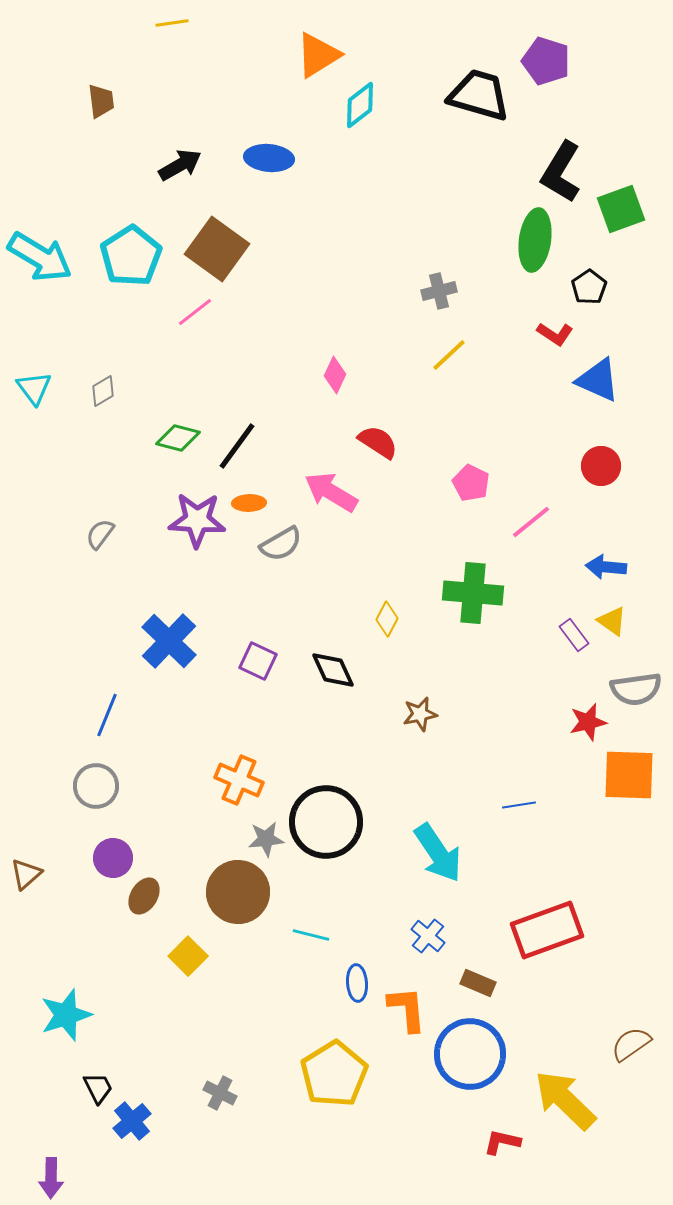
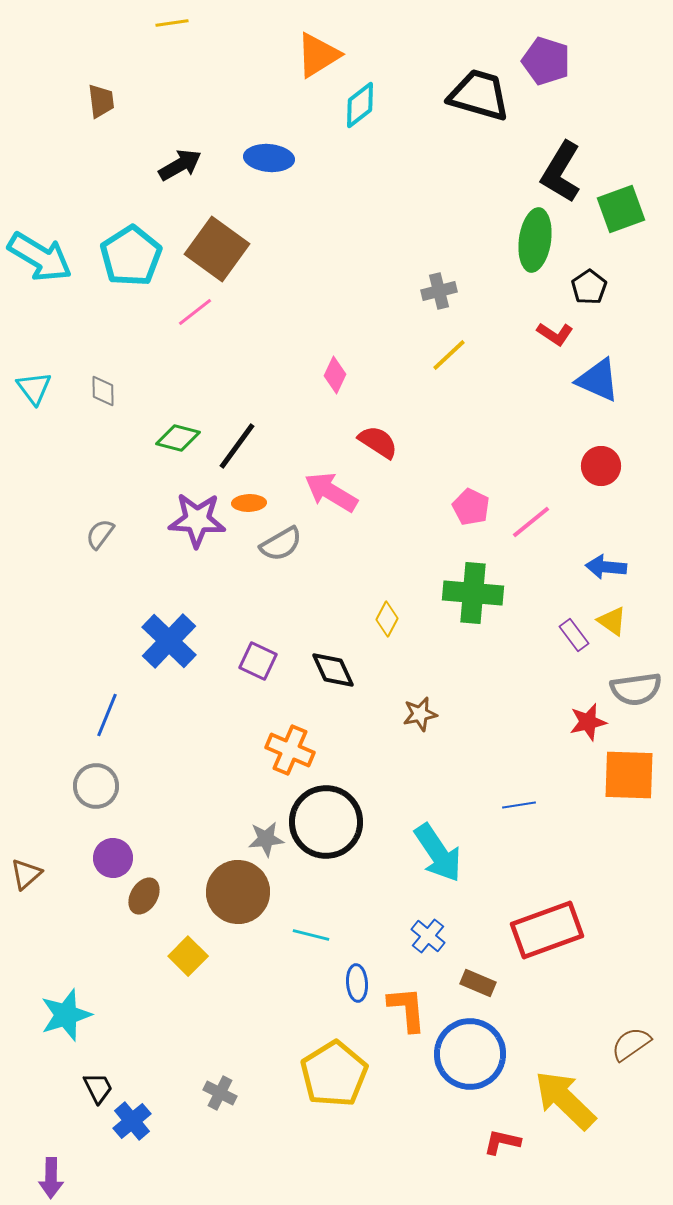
gray diamond at (103, 391): rotated 60 degrees counterclockwise
pink pentagon at (471, 483): moved 24 px down
orange cross at (239, 780): moved 51 px right, 30 px up
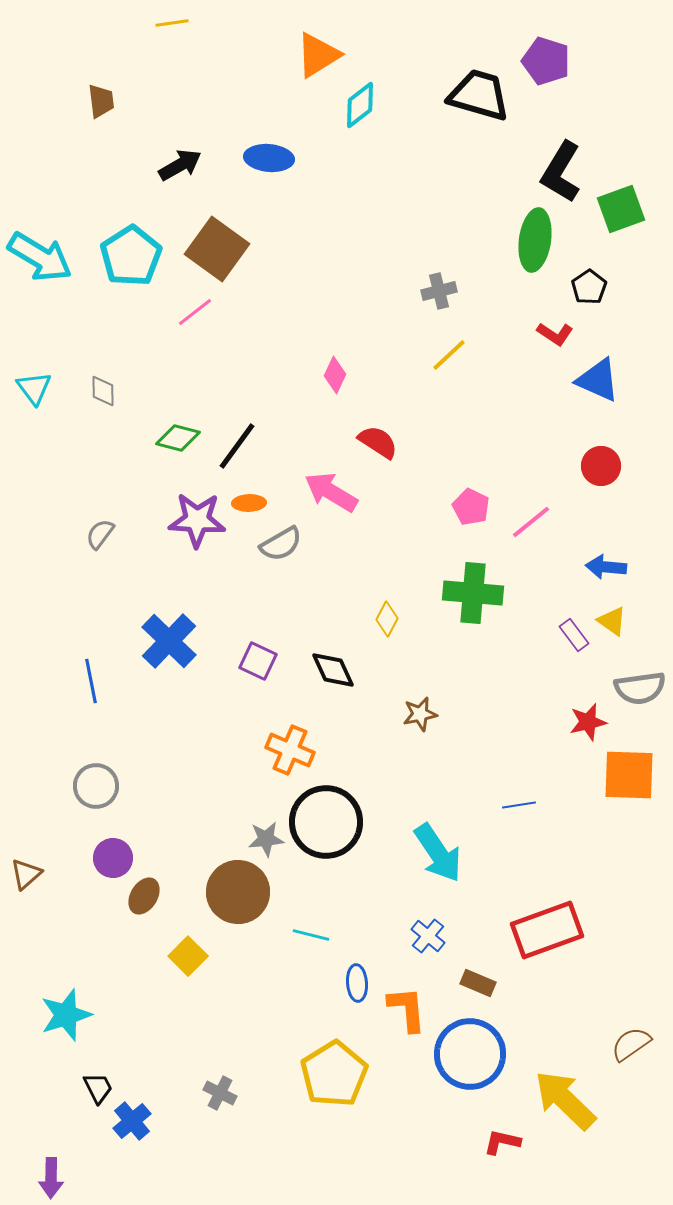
gray semicircle at (636, 689): moved 4 px right, 1 px up
blue line at (107, 715): moved 16 px left, 34 px up; rotated 33 degrees counterclockwise
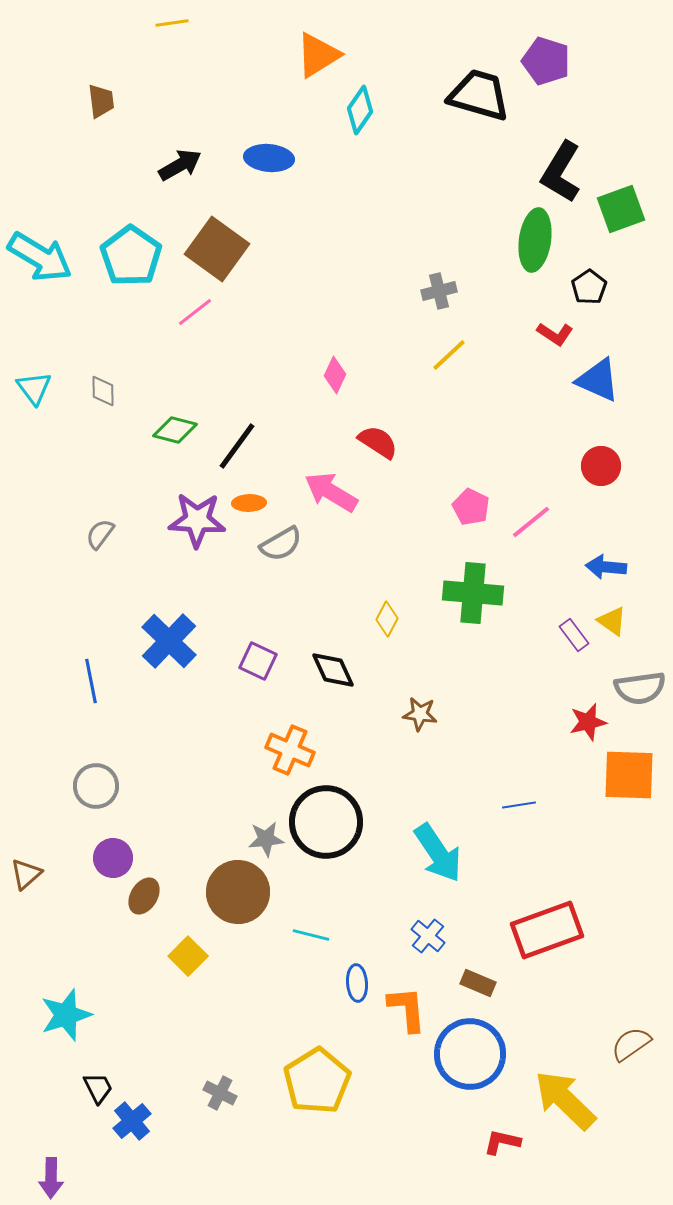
cyan diamond at (360, 105): moved 5 px down; rotated 18 degrees counterclockwise
cyan pentagon at (131, 256): rotated 4 degrees counterclockwise
green diamond at (178, 438): moved 3 px left, 8 px up
brown star at (420, 714): rotated 20 degrees clockwise
yellow pentagon at (334, 1074): moved 17 px left, 7 px down
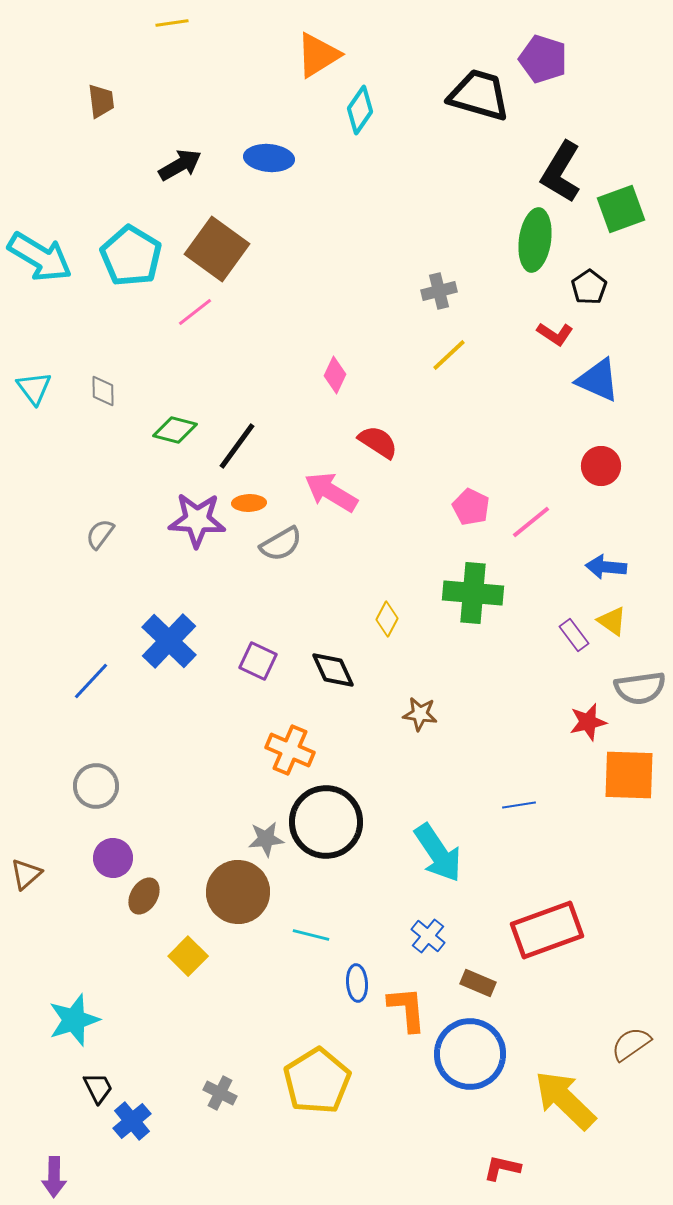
purple pentagon at (546, 61): moved 3 px left, 2 px up
cyan pentagon at (131, 256): rotated 4 degrees counterclockwise
blue line at (91, 681): rotated 54 degrees clockwise
cyan star at (66, 1015): moved 8 px right, 5 px down
red L-shape at (502, 1142): moved 26 px down
purple arrow at (51, 1178): moved 3 px right, 1 px up
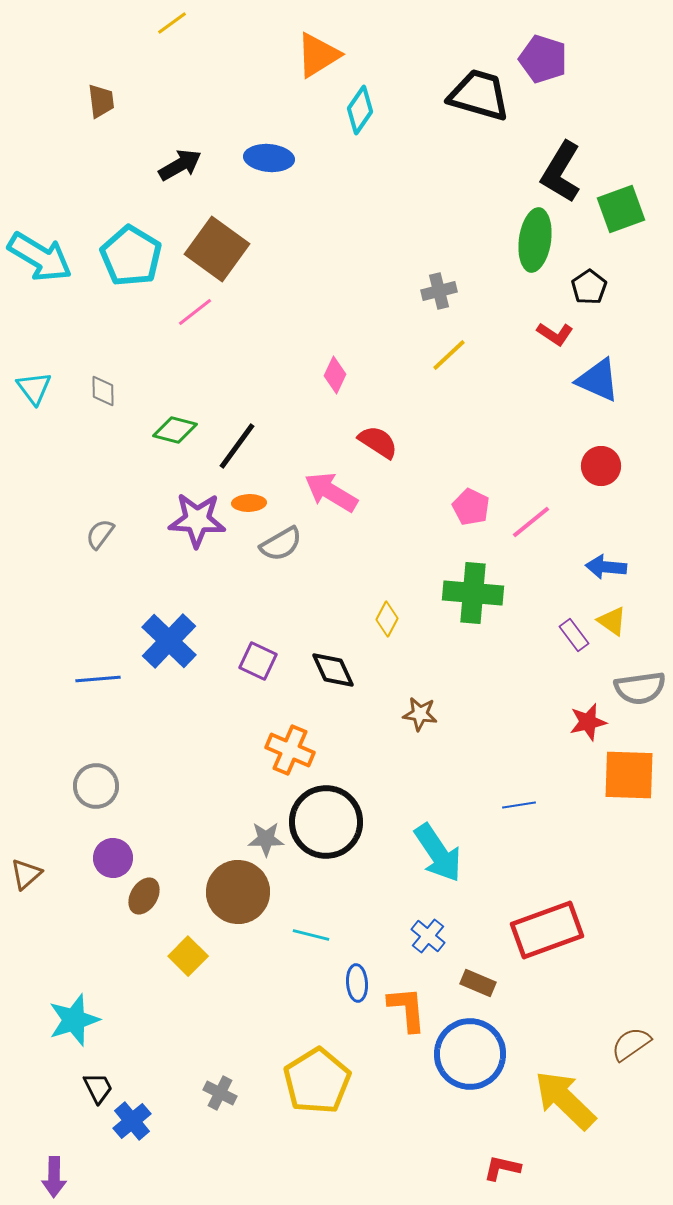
yellow line at (172, 23): rotated 28 degrees counterclockwise
blue line at (91, 681): moved 7 px right, 2 px up; rotated 42 degrees clockwise
gray star at (266, 839): rotated 6 degrees clockwise
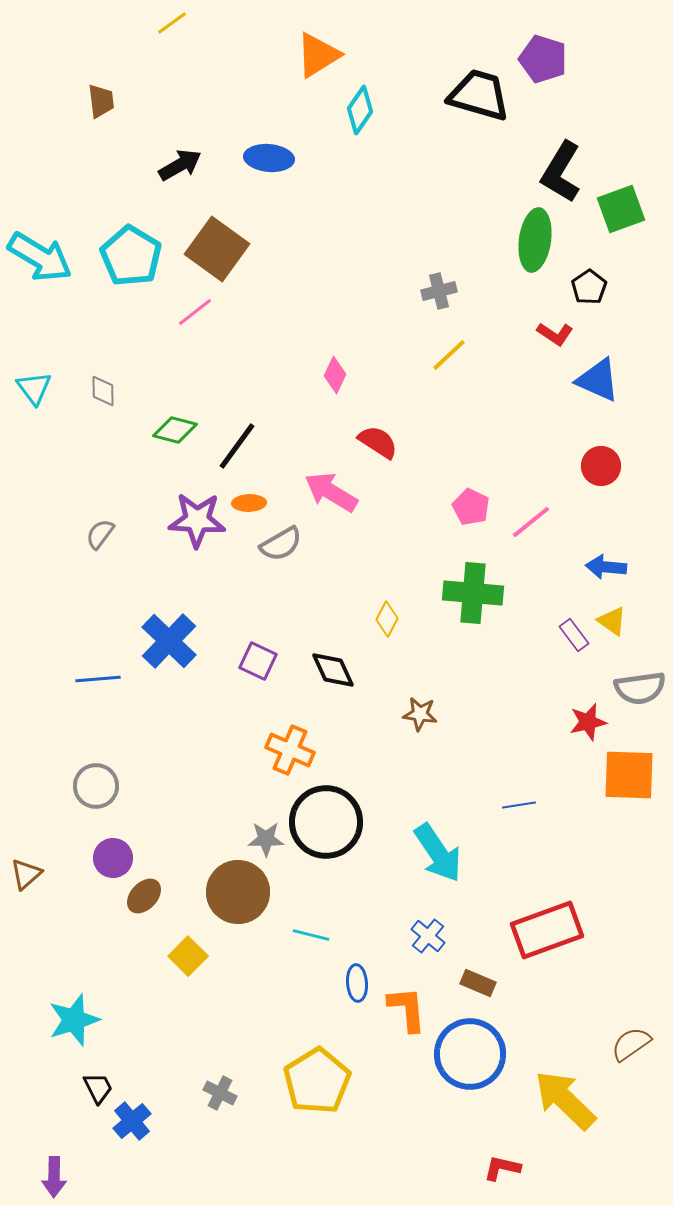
brown ellipse at (144, 896): rotated 12 degrees clockwise
